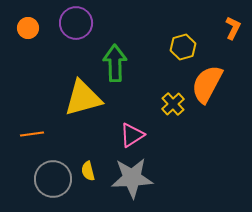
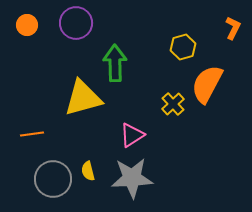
orange circle: moved 1 px left, 3 px up
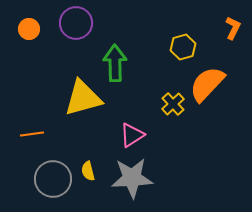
orange circle: moved 2 px right, 4 px down
orange semicircle: rotated 15 degrees clockwise
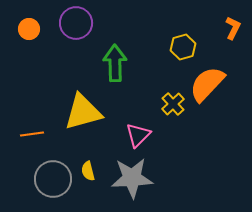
yellow triangle: moved 14 px down
pink triangle: moved 6 px right; rotated 12 degrees counterclockwise
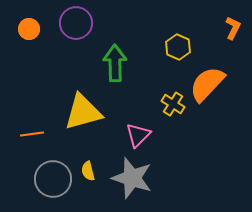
yellow hexagon: moved 5 px left; rotated 20 degrees counterclockwise
yellow cross: rotated 15 degrees counterclockwise
gray star: rotated 21 degrees clockwise
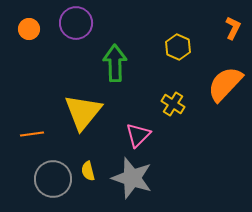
orange semicircle: moved 18 px right
yellow triangle: rotated 36 degrees counterclockwise
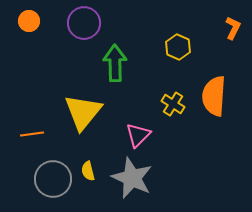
purple circle: moved 8 px right
orange circle: moved 8 px up
orange semicircle: moved 11 px left, 12 px down; rotated 39 degrees counterclockwise
gray star: rotated 6 degrees clockwise
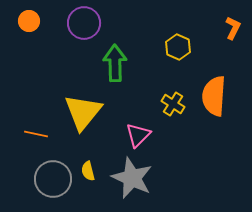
orange line: moved 4 px right; rotated 20 degrees clockwise
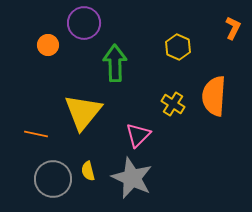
orange circle: moved 19 px right, 24 px down
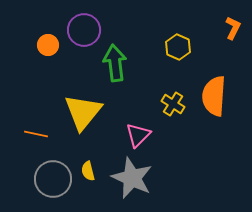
purple circle: moved 7 px down
green arrow: rotated 6 degrees counterclockwise
